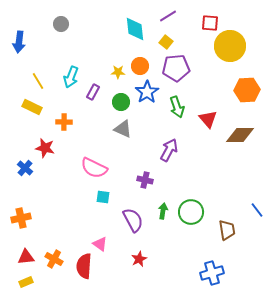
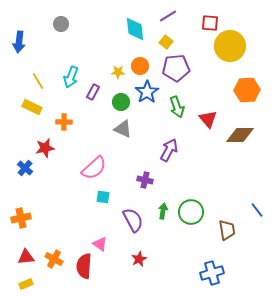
red star at (45, 148): rotated 24 degrees counterclockwise
pink semicircle at (94, 168): rotated 68 degrees counterclockwise
yellow rectangle at (26, 282): moved 2 px down
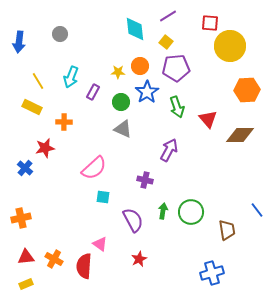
gray circle at (61, 24): moved 1 px left, 10 px down
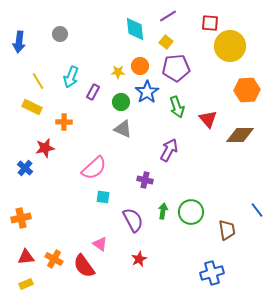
red semicircle at (84, 266): rotated 40 degrees counterclockwise
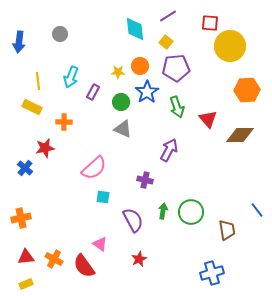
yellow line at (38, 81): rotated 24 degrees clockwise
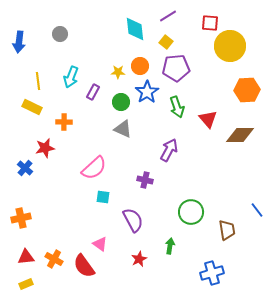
green arrow at (163, 211): moved 7 px right, 35 px down
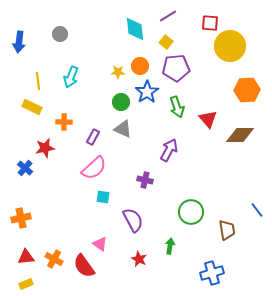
purple rectangle at (93, 92): moved 45 px down
red star at (139, 259): rotated 21 degrees counterclockwise
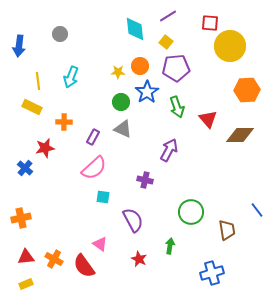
blue arrow at (19, 42): moved 4 px down
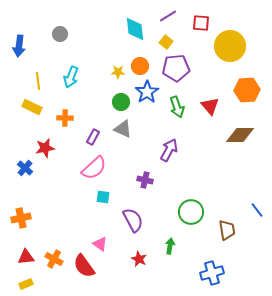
red square at (210, 23): moved 9 px left
red triangle at (208, 119): moved 2 px right, 13 px up
orange cross at (64, 122): moved 1 px right, 4 px up
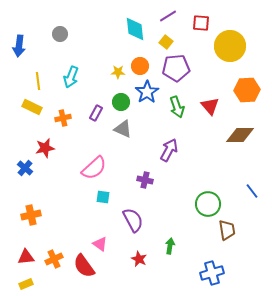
orange cross at (65, 118): moved 2 px left; rotated 14 degrees counterclockwise
purple rectangle at (93, 137): moved 3 px right, 24 px up
blue line at (257, 210): moved 5 px left, 19 px up
green circle at (191, 212): moved 17 px right, 8 px up
orange cross at (21, 218): moved 10 px right, 3 px up
orange cross at (54, 259): rotated 36 degrees clockwise
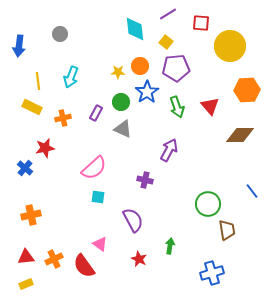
purple line at (168, 16): moved 2 px up
cyan square at (103, 197): moved 5 px left
